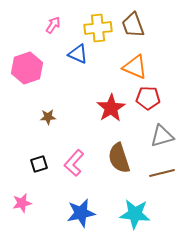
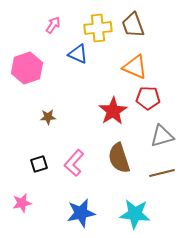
red star: moved 2 px right, 3 px down
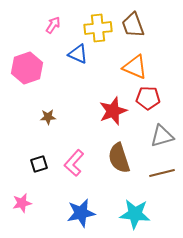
red star: rotated 12 degrees clockwise
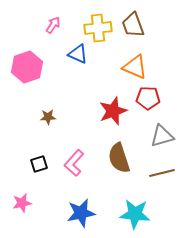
pink hexagon: moved 1 px up
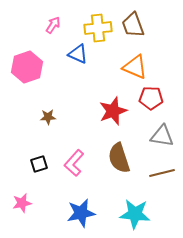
red pentagon: moved 3 px right
gray triangle: rotated 25 degrees clockwise
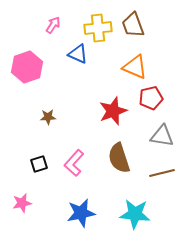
red pentagon: rotated 15 degrees counterclockwise
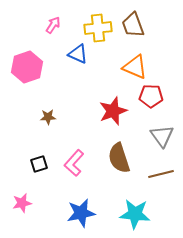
red pentagon: moved 2 px up; rotated 15 degrees clockwise
gray triangle: rotated 45 degrees clockwise
brown line: moved 1 px left, 1 px down
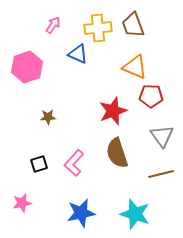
brown semicircle: moved 2 px left, 5 px up
cyan star: rotated 12 degrees clockwise
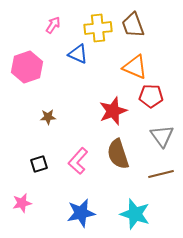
brown semicircle: moved 1 px right, 1 px down
pink L-shape: moved 4 px right, 2 px up
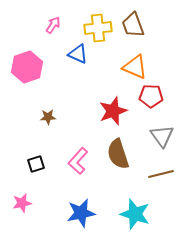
black square: moved 3 px left
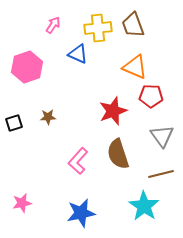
black square: moved 22 px left, 41 px up
cyan star: moved 9 px right, 8 px up; rotated 16 degrees clockwise
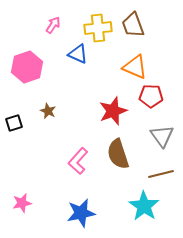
brown star: moved 6 px up; rotated 28 degrees clockwise
